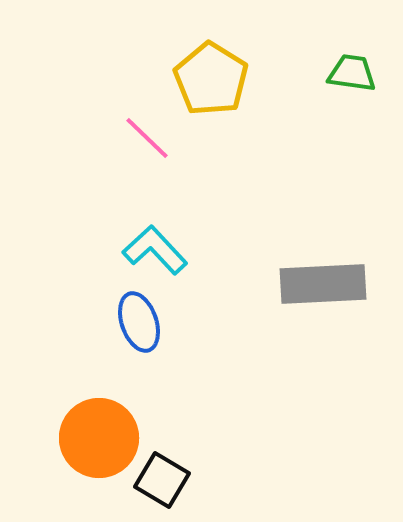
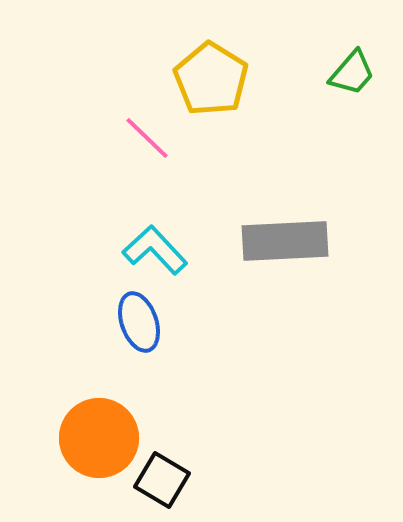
green trapezoid: rotated 123 degrees clockwise
gray rectangle: moved 38 px left, 43 px up
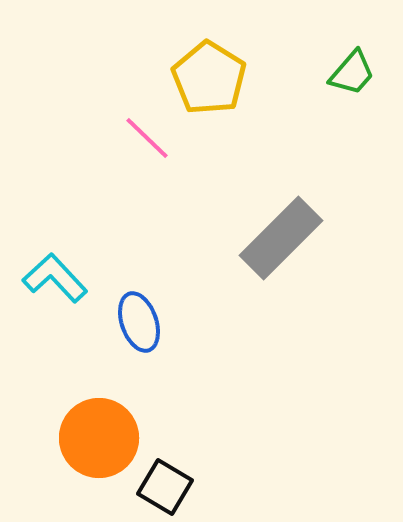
yellow pentagon: moved 2 px left, 1 px up
gray rectangle: moved 4 px left, 3 px up; rotated 42 degrees counterclockwise
cyan L-shape: moved 100 px left, 28 px down
black square: moved 3 px right, 7 px down
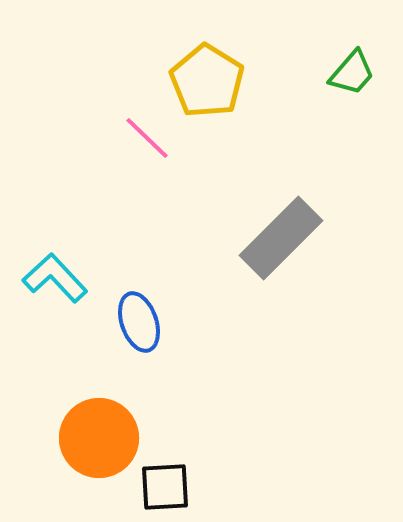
yellow pentagon: moved 2 px left, 3 px down
black square: rotated 34 degrees counterclockwise
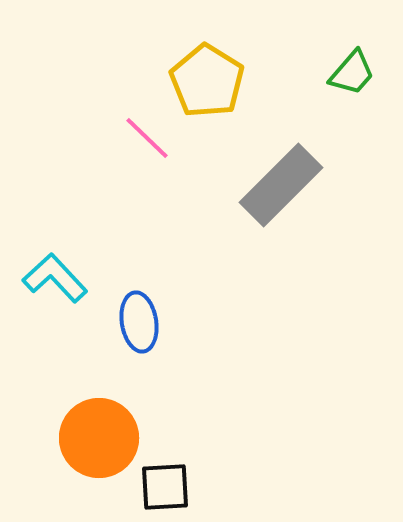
gray rectangle: moved 53 px up
blue ellipse: rotated 10 degrees clockwise
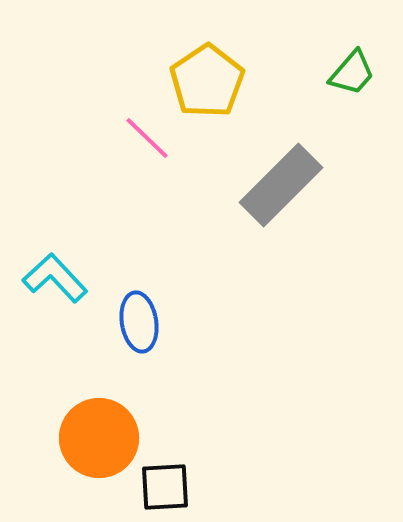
yellow pentagon: rotated 6 degrees clockwise
